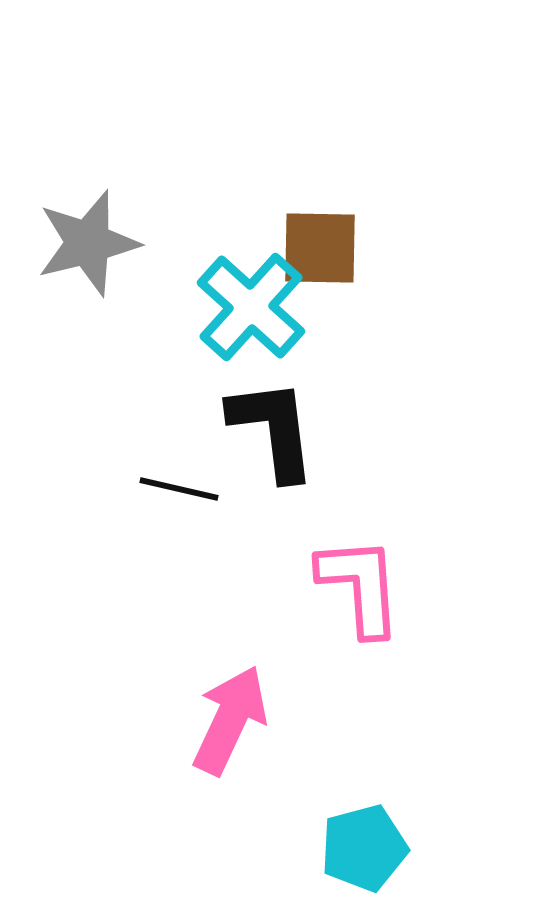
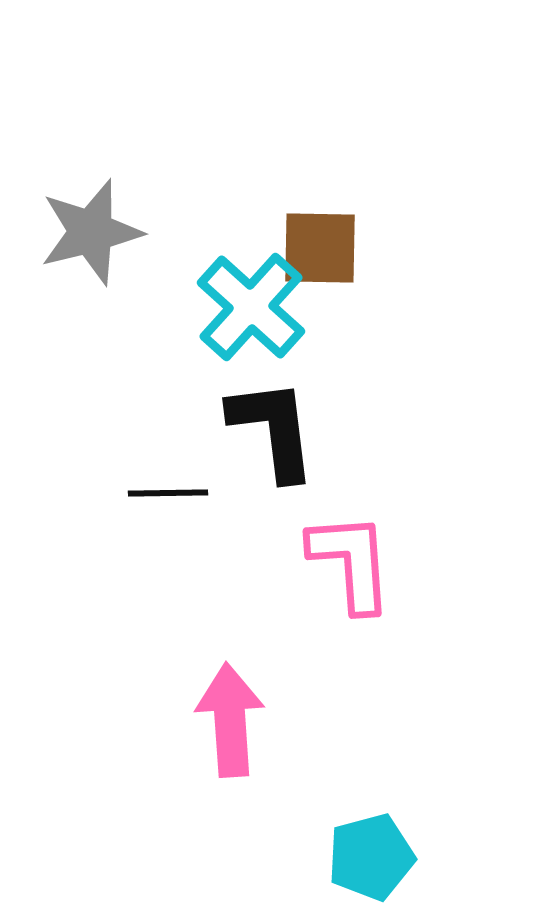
gray star: moved 3 px right, 11 px up
black line: moved 11 px left, 4 px down; rotated 14 degrees counterclockwise
pink L-shape: moved 9 px left, 24 px up
pink arrow: rotated 29 degrees counterclockwise
cyan pentagon: moved 7 px right, 9 px down
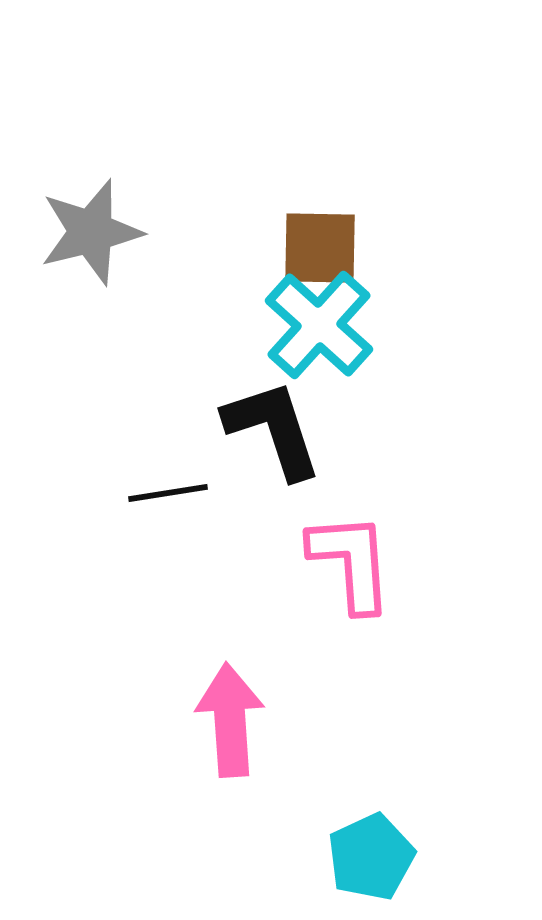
cyan cross: moved 68 px right, 18 px down
black L-shape: rotated 11 degrees counterclockwise
black line: rotated 8 degrees counterclockwise
cyan pentagon: rotated 10 degrees counterclockwise
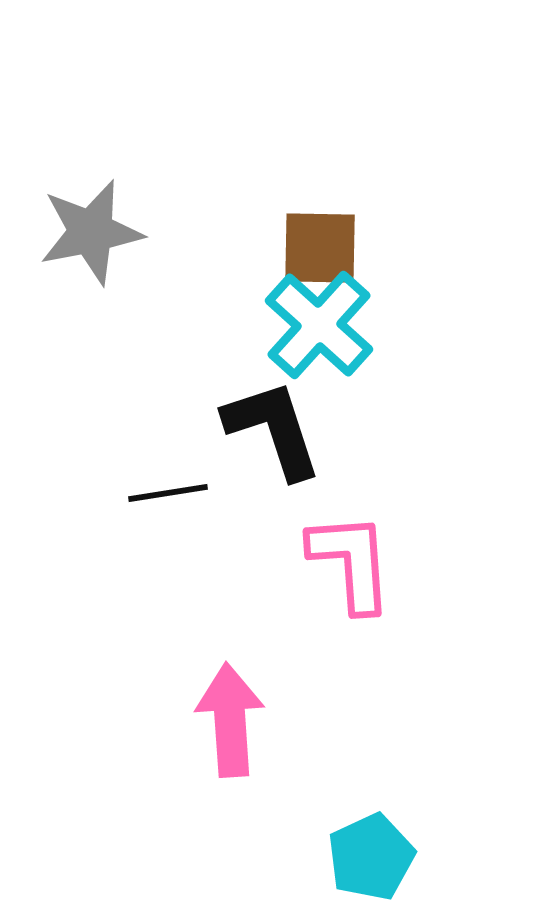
gray star: rotated 3 degrees clockwise
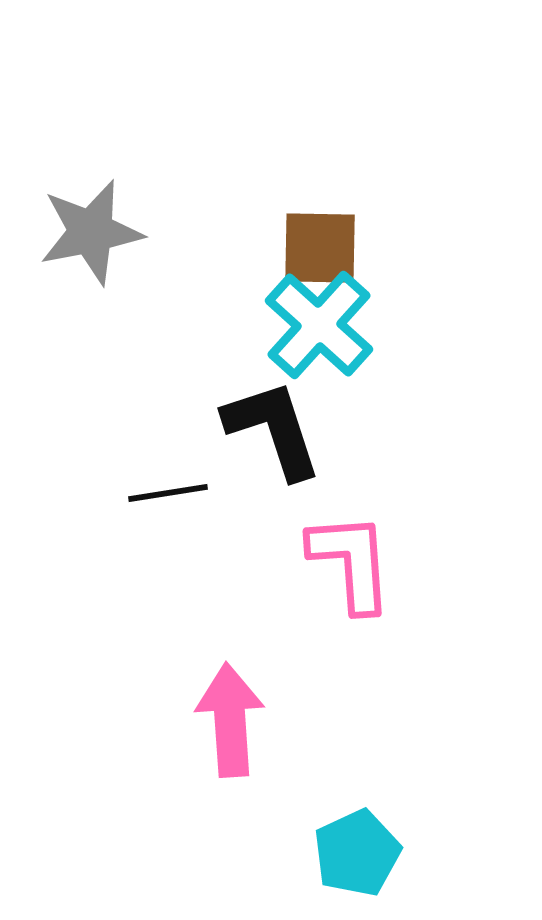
cyan pentagon: moved 14 px left, 4 px up
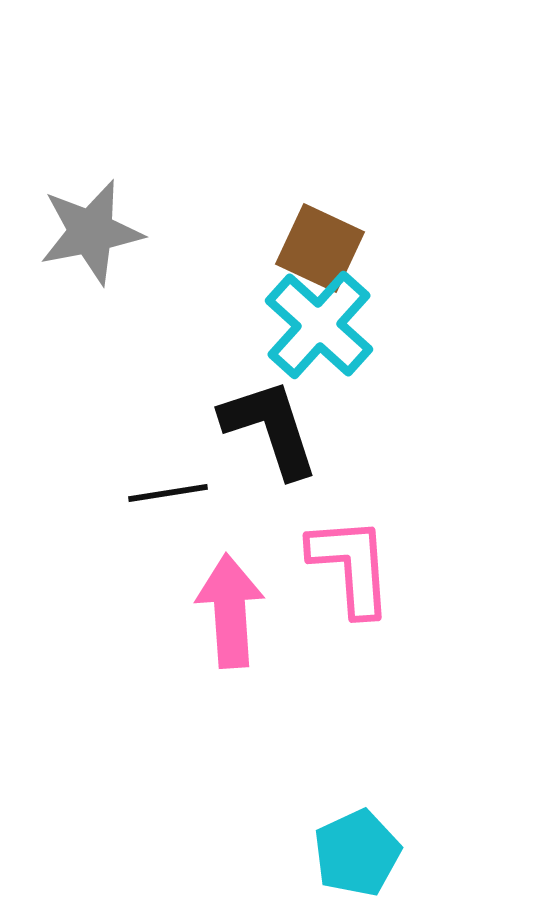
brown square: rotated 24 degrees clockwise
black L-shape: moved 3 px left, 1 px up
pink L-shape: moved 4 px down
pink arrow: moved 109 px up
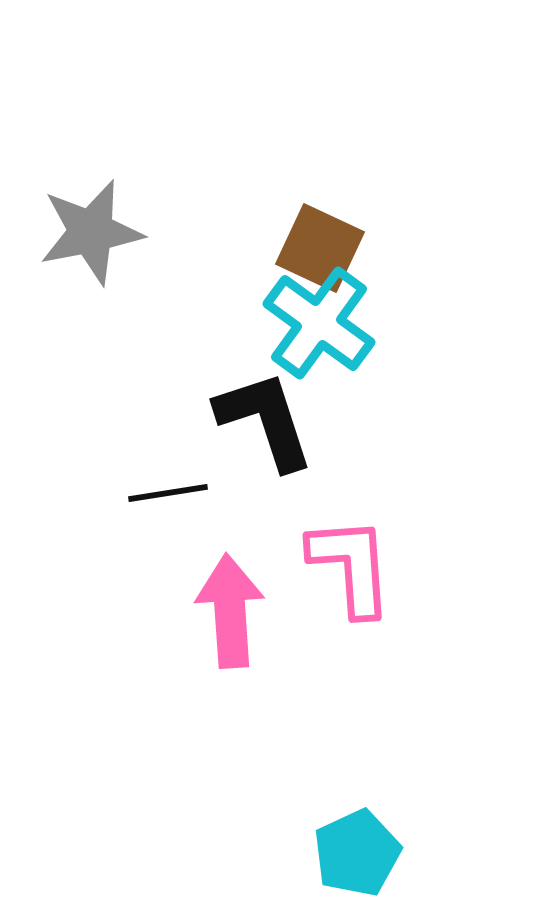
cyan cross: moved 2 px up; rotated 6 degrees counterclockwise
black L-shape: moved 5 px left, 8 px up
